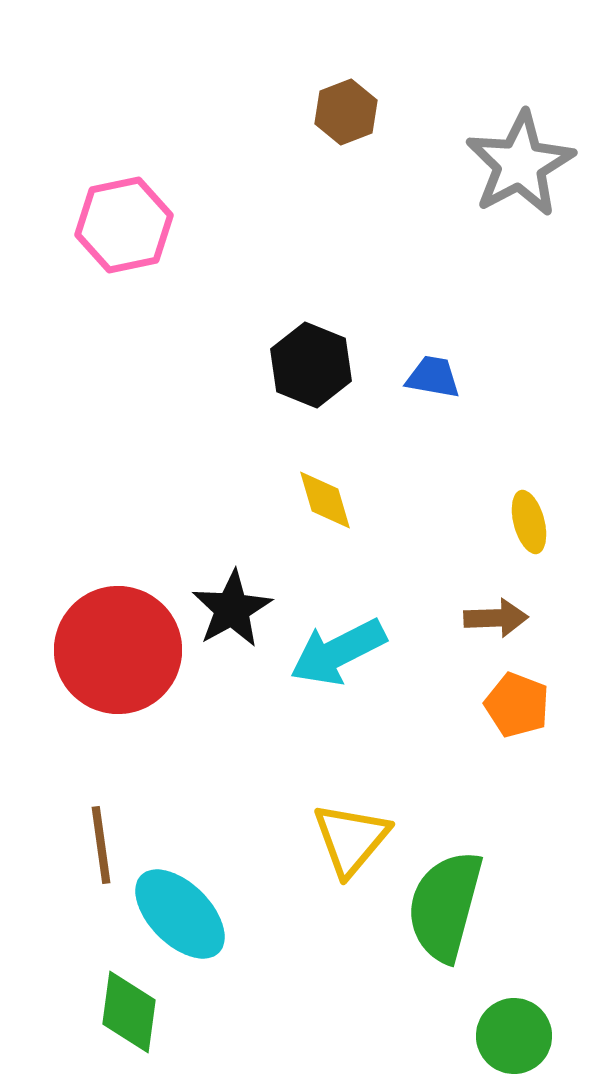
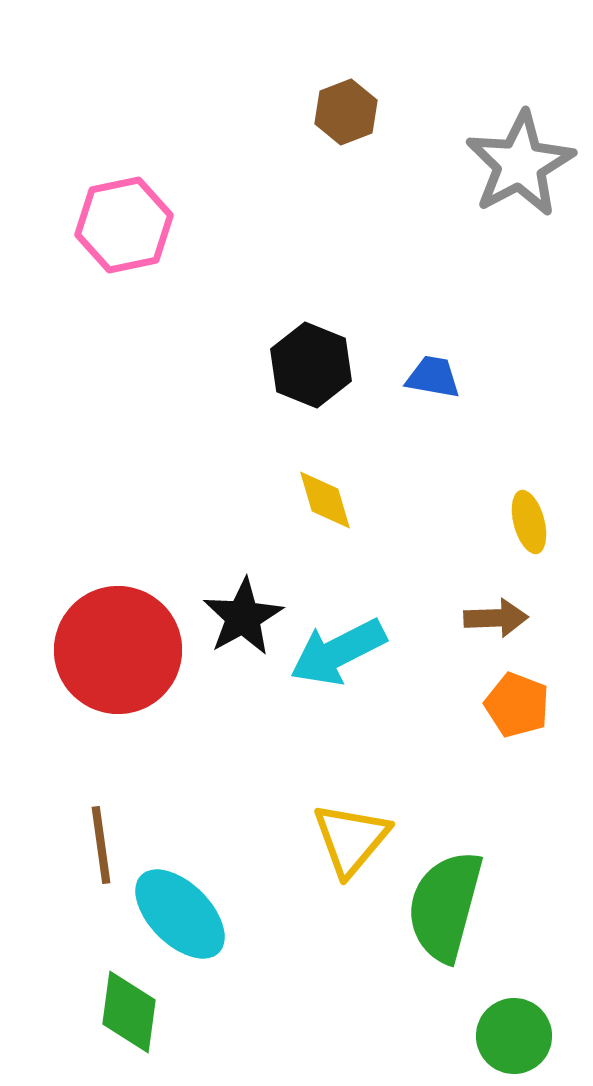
black star: moved 11 px right, 8 px down
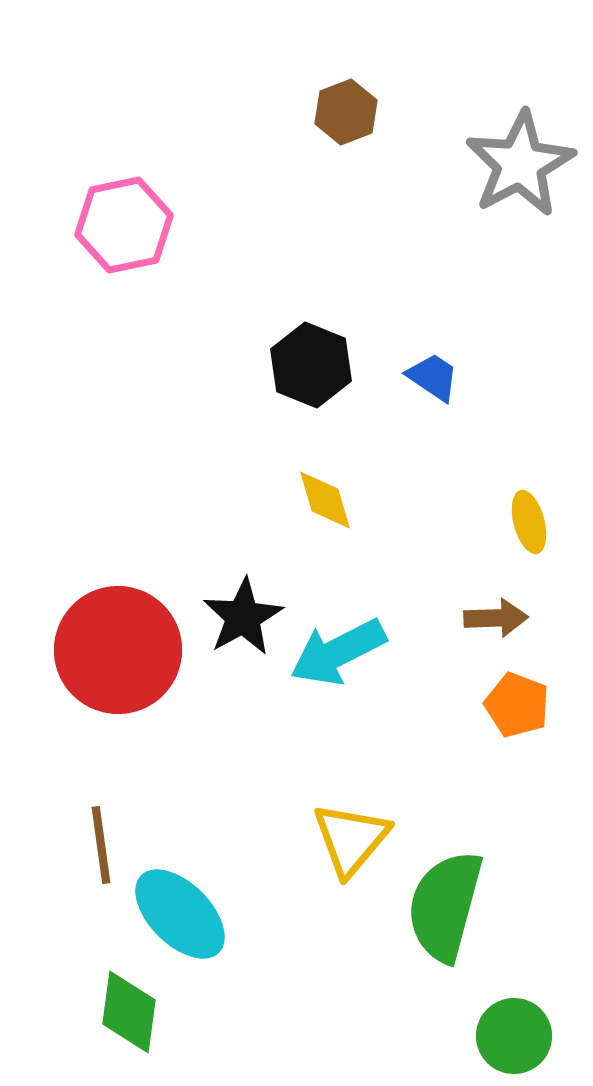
blue trapezoid: rotated 24 degrees clockwise
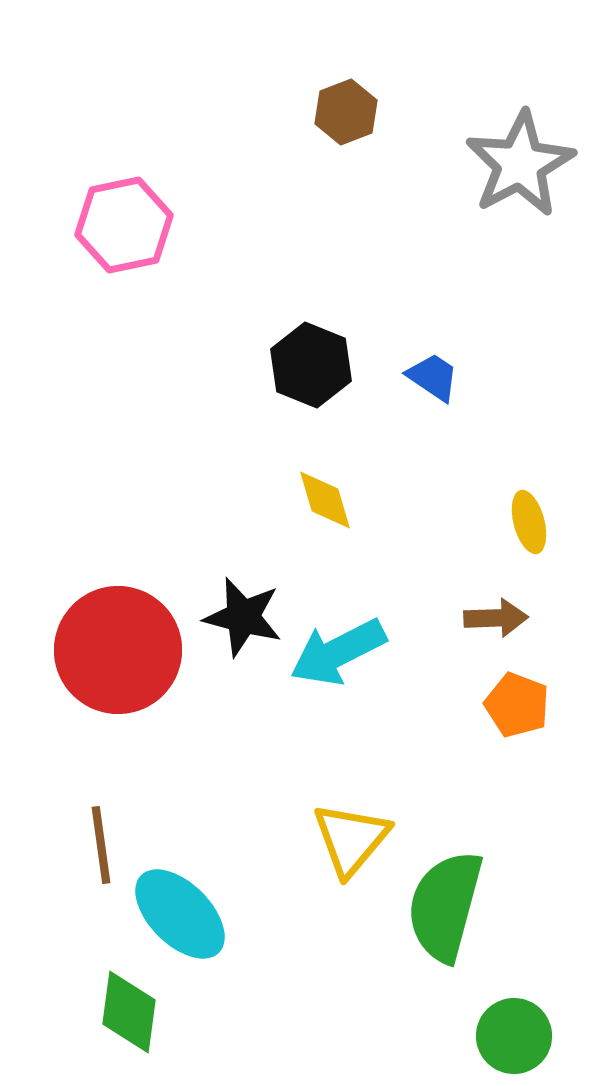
black star: rotated 28 degrees counterclockwise
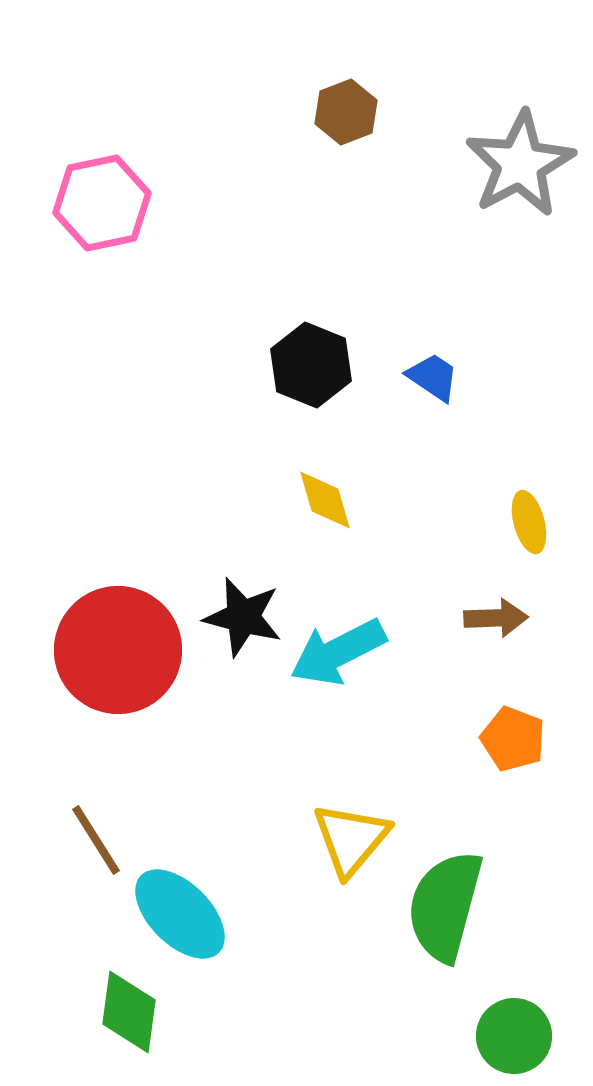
pink hexagon: moved 22 px left, 22 px up
orange pentagon: moved 4 px left, 34 px down
brown line: moved 5 px left, 5 px up; rotated 24 degrees counterclockwise
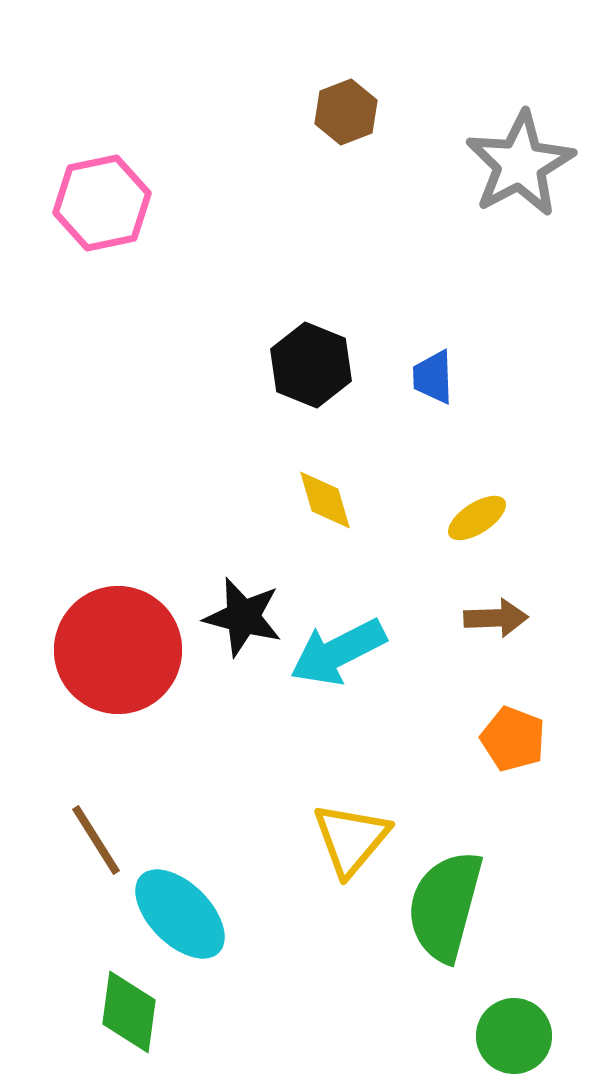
blue trapezoid: rotated 126 degrees counterclockwise
yellow ellipse: moved 52 px left, 4 px up; rotated 72 degrees clockwise
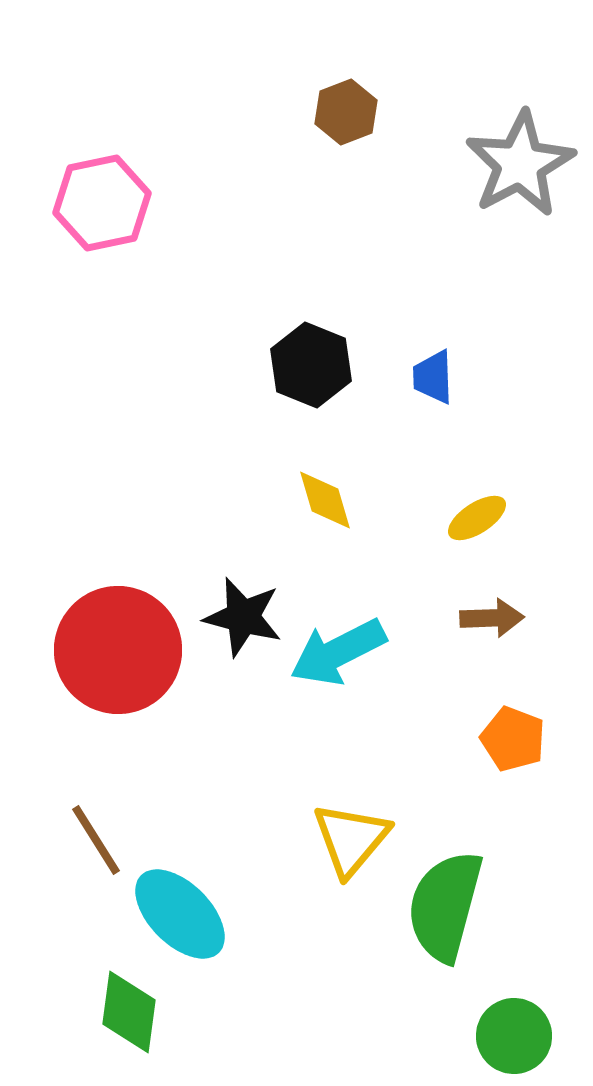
brown arrow: moved 4 px left
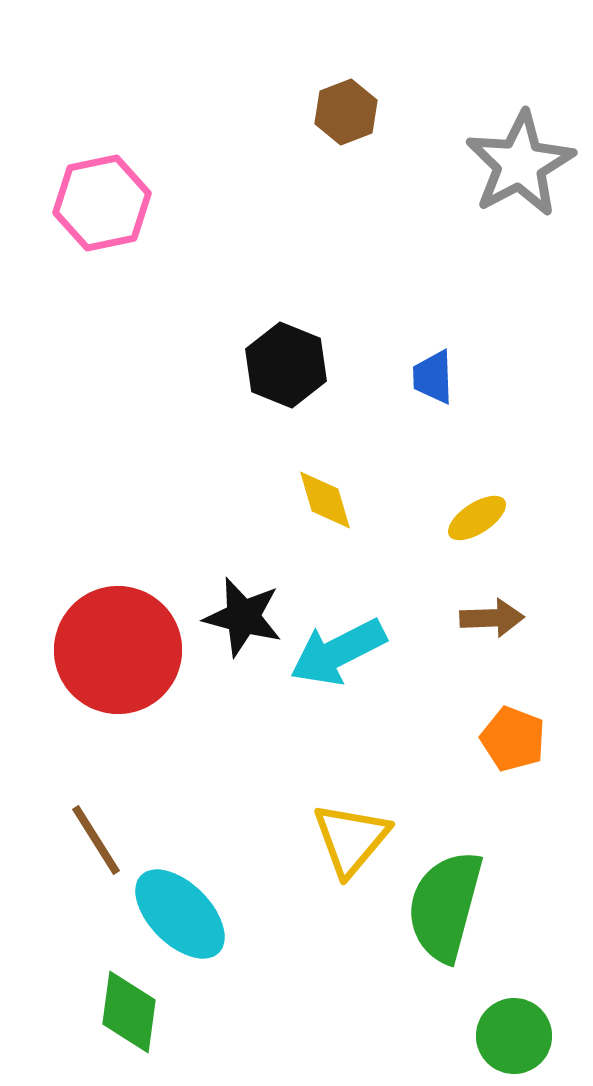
black hexagon: moved 25 px left
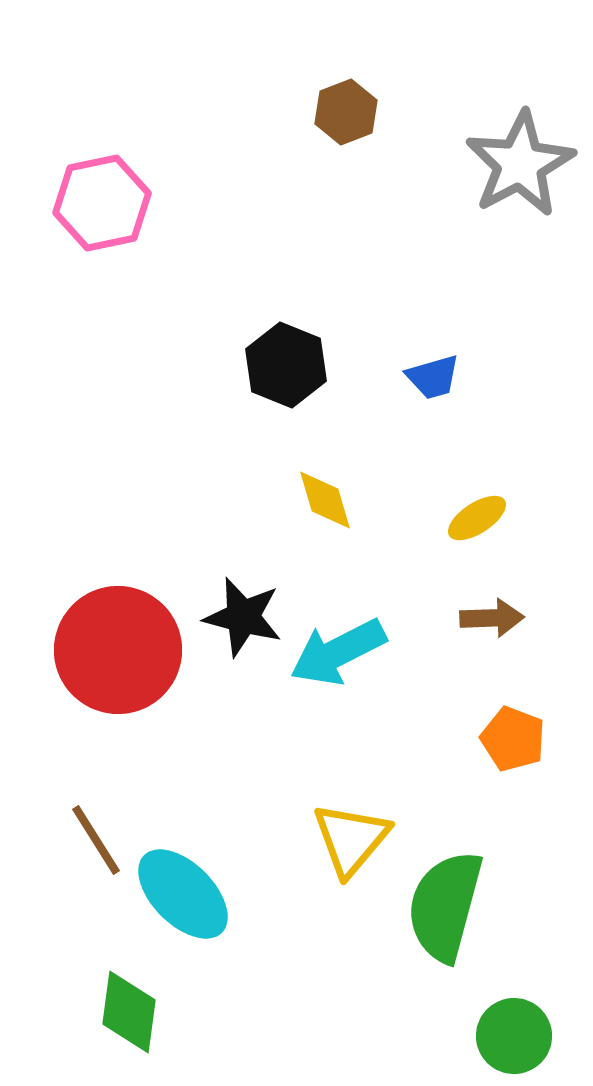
blue trapezoid: rotated 104 degrees counterclockwise
cyan ellipse: moved 3 px right, 20 px up
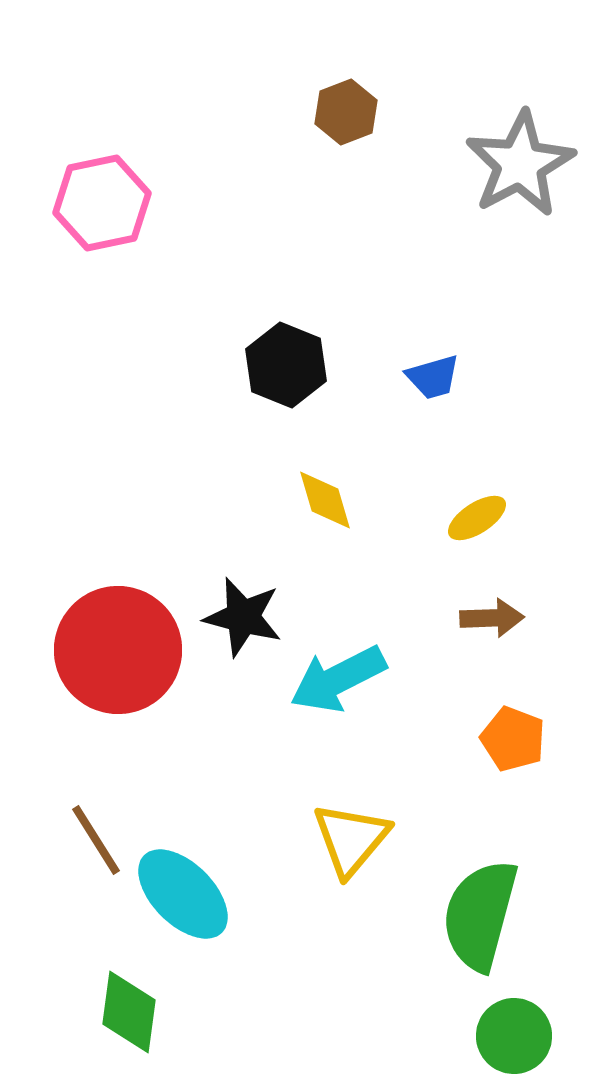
cyan arrow: moved 27 px down
green semicircle: moved 35 px right, 9 px down
